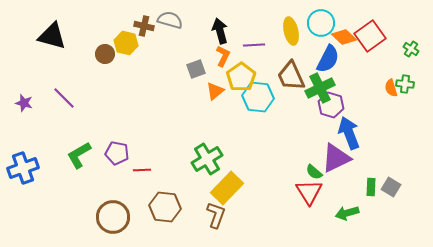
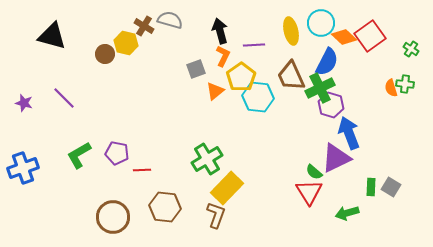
brown cross at (144, 26): rotated 18 degrees clockwise
blue semicircle at (328, 59): moved 1 px left, 3 px down
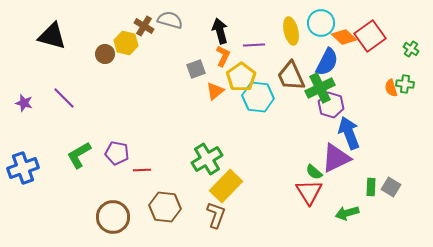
yellow rectangle at (227, 188): moved 1 px left, 2 px up
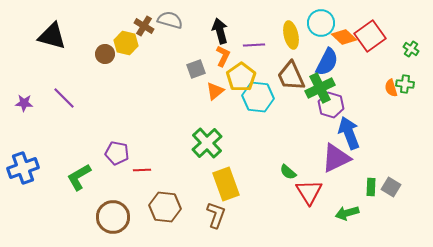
yellow ellipse at (291, 31): moved 4 px down
purple star at (24, 103): rotated 12 degrees counterclockwise
green L-shape at (79, 155): moved 22 px down
green cross at (207, 159): moved 16 px up; rotated 12 degrees counterclockwise
green semicircle at (314, 172): moved 26 px left
yellow rectangle at (226, 186): moved 2 px up; rotated 64 degrees counterclockwise
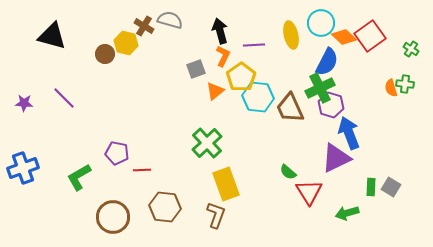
brown trapezoid at (291, 76): moved 1 px left, 32 px down
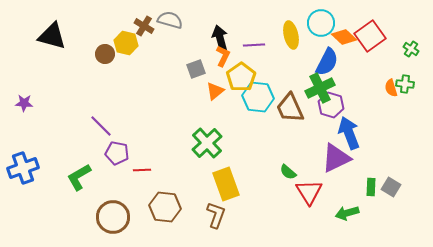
black arrow at (220, 31): moved 7 px down
purple line at (64, 98): moved 37 px right, 28 px down
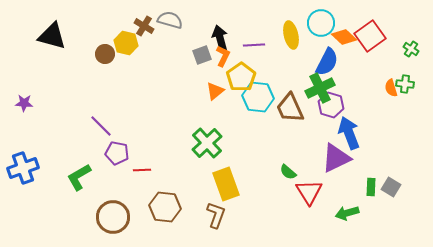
gray square at (196, 69): moved 6 px right, 14 px up
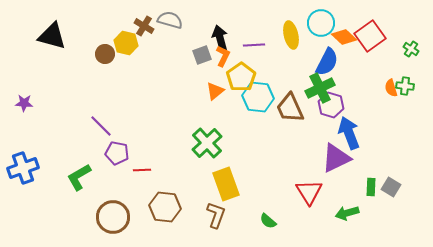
green cross at (405, 84): moved 2 px down
green semicircle at (288, 172): moved 20 px left, 49 px down
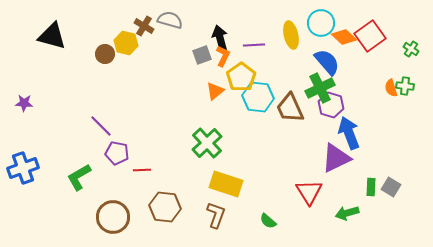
blue semicircle at (327, 62): rotated 68 degrees counterclockwise
yellow rectangle at (226, 184): rotated 52 degrees counterclockwise
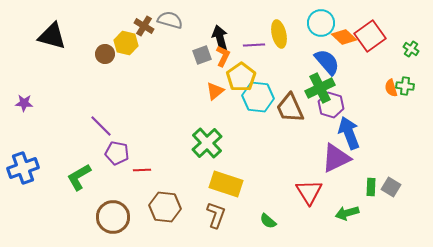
yellow ellipse at (291, 35): moved 12 px left, 1 px up
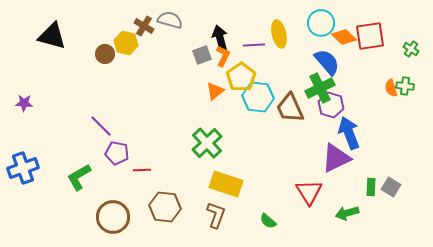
red square at (370, 36): rotated 28 degrees clockwise
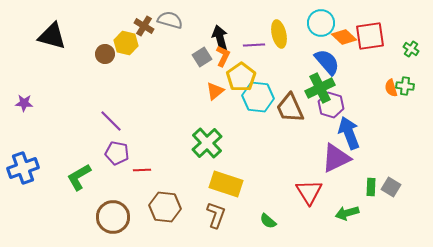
gray square at (202, 55): moved 2 px down; rotated 12 degrees counterclockwise
purple line at (101, 126): moved 10 px right, 5 px up
